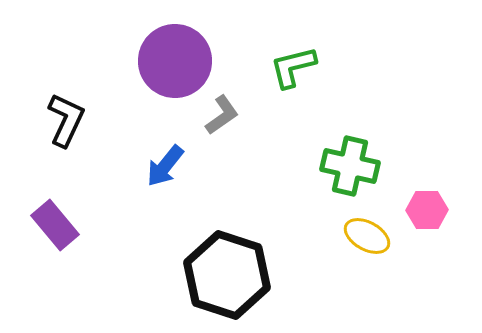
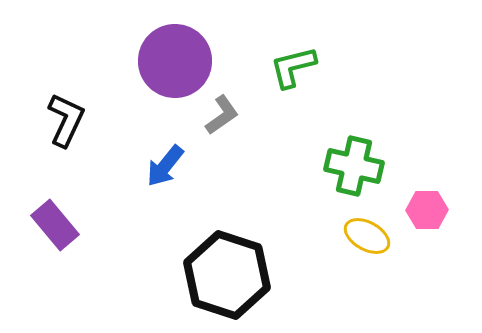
green cross: moved 4 px right
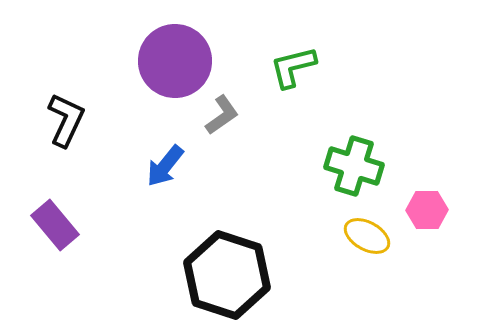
green cross: rotated 4 degrees clockwise
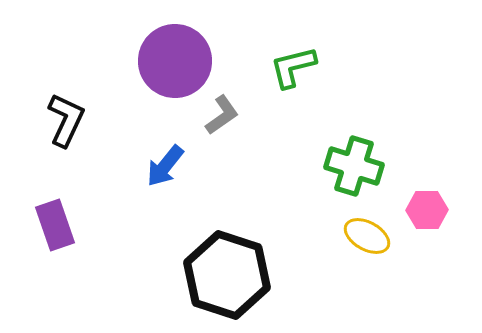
purple rectangle: rotated 21 degrees clockwise
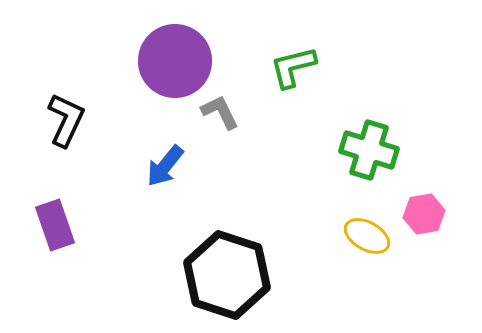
gray L-shape: moved 2 px left, 3 px up; rotated 81 degrees counterclockwise
green cross: moved 15 px right, 16 px up
pink hexagon: moved 3 px left, 4 px down; rotated 9 degrees counterclockwise
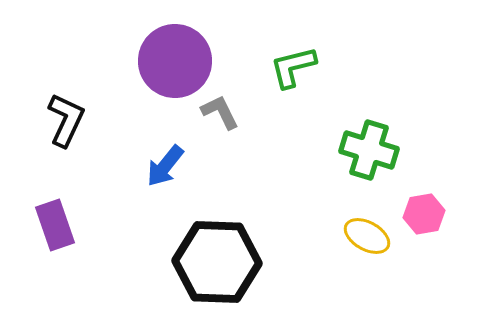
black hexagon: moved 10 px left, 13 px up; rotated 16 degrees counterclockwise
